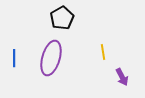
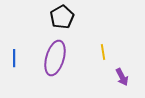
black pentagon: moved 1 px up
purple ellipse: moved 4 px right
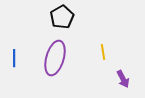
purple arrow: moved 1 px right, 2 px down
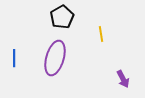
yellow line: moved 2 px left, 18 px up
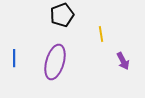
black pentagon: moved 2 px up; rotated 10 degrees clockwise
purple ellipse: moved 4 px down
purple arrow: moved 18 px up
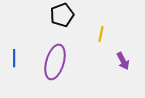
yellow line: rotated 21 degrees clockwise
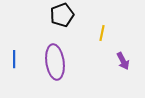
yellow line: moved 1 px right, 1 px up
blue line: moved 1 px down
purple ellipse: rotated 24 degrees counterclockwise
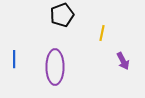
purple ellipse: moved 5 px down; rotated 8 degrees clockwise
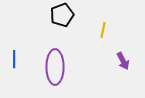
yellow line: moved 1 px right, 3 px up
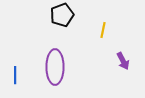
blue line: moved 1 px right, 16 px down
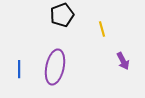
yellow line: moved 1 px left, 1 px up; rotated 28 degrees counterclockwise
purple ellipse: rotated 12 degrees clockwise
blue line: moved 4 px right, 6 px up
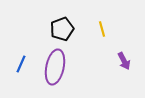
black pentagon: moved 14 px down
purple arrow: moved 1 px right
blue line: moved 2 px right, 5 px up; rotated 24 degrees clockwise
